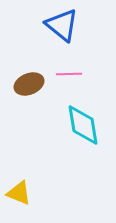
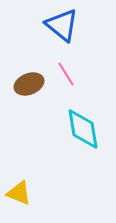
pink line: moved 3 px left; rotated 60 degrees clockwise
cyan diamond: moved 4 px down
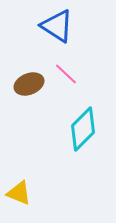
blue triangle: moved 5 px left, 1 px down; rotated 6 degrees counterclockwise
pink line: rotated 15 degrees counterclockwise
cyan diamond: rotated 54 degrees clockwise
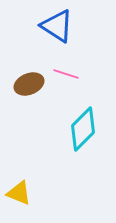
pink line: rotated 25 degrees counterclockwise
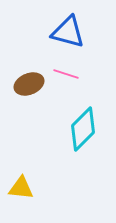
blue triangle: moved 11 px right, 6 px down; rotated 18 degrees counterclockwise
yellow triangle: moved 2 px right, 5 px up; rotated 16 degrees counterclockwise
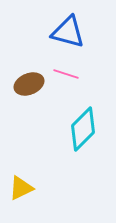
yellow triangle: rotated 32 degrees counterclockwise
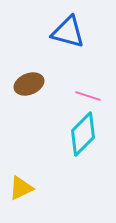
pink line: moved 22 px right, 22 px down
cyan diamond: moved 5 px down
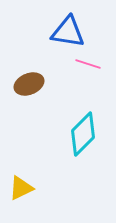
blue triangle: rotated 6 degrees counterclockwise
pink line: moved 32 px up
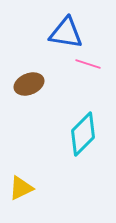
blue triangle: moved 2 px left, 1 px down
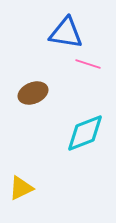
brown ellipse: moved 4 px right, 9 px down
cyan diamond: moved 2 px right, 1 px up; rotated 24 degrees clockwise
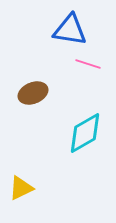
blue triangle: moved 4 px right, 3 px up
cyan diamond: rotated 9 degrees counterclockwise
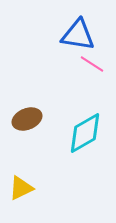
blue triangle: moved 8 px right, 5 px down
pink line: moved 4 px right; rotated 15 degrees clockwise
brown ellipse: moved 6 px left, 26 px down
